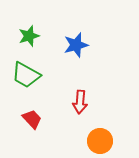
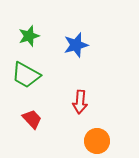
orange circle: moved 3 px left
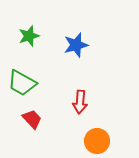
green trapezoid: moved 4 px left, 8 px down
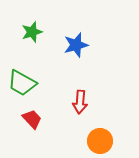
green star: moved 3 px right, 4 px up
orange circle: moved 3 px right
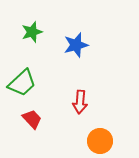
green trapezoid: rotated 72 degrees counterclockwise
